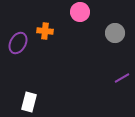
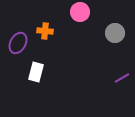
white rectangle: moved 7 px right, 30 px up
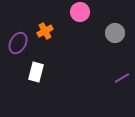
orange cross: rotated 35 degrees counterclockwise
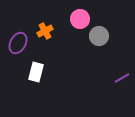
pink circle: moved 7 px down
gray circle: moved 16 px left, 3 px down
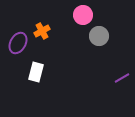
pink circle: moved 3 px right, 4 px up
orange cross: moved 3 px left
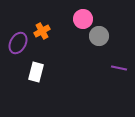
pink circle: moved 4 px down
purple line: moved 3 px left, 10 px up; rotated 42 degrees clockwise
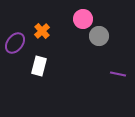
orange cross: rotated 14 degrees counterclockwise
purple ellipse: moved 3 px left; rotated 10 degrees clockwise
purple line: moved 1 px left, 6 px down
white rectangle: moved 3 px right, 6 px up
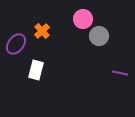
purple ellipse: moved 1 px right, 1 px down
white rectangle: moved 3 px left, 4 px down
purple line: moved 2 px right, 1 px up
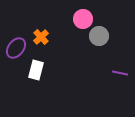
orange cross: moved 1 px left, 6 px down
purple ellipse: moved 4 px down
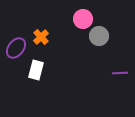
purple line: rotated 14 degrees counterclockwise
